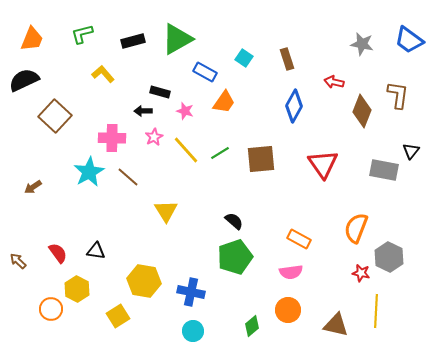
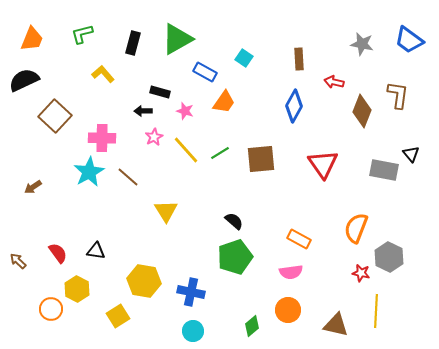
black rectangle at (133, 41): moved 2 px down; rotated 60 degrees counterclockwise
brown rectangle at (287, 59): moved 12 px right; rotated 15 degrees clockwise
pink cross at (112, 138): moved 10 px left
black triangle at (411, 151): moved 3 px down; rotated 18 degrees counterclockwise
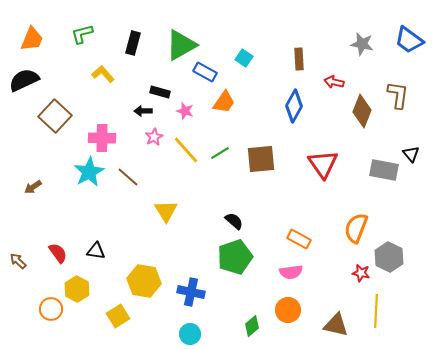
green triangle at (177, 39): moved 4 px right, 6 px down
cyan circle at (193, 331): moved 3 px left, 3 px down
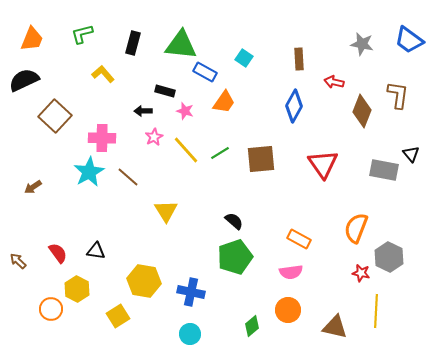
green triangle at (181, 45): rotated 36 degrees clockwise
black rectangle at (160, 92): moved 5 px right, 1 px up
brown triangle at (336, 325): moved 1 px left, 2 px down
